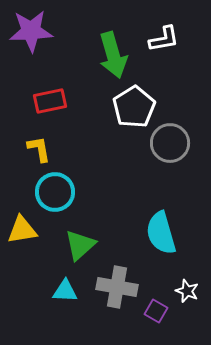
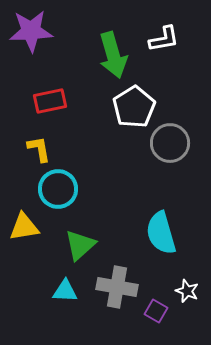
cyan circle: moved 3 px right, 3 px up
yellow triangle: moved 2 px right, 3 px up
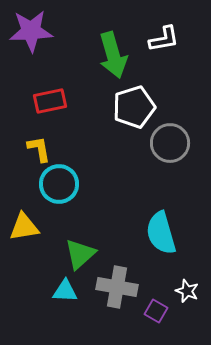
white pentagon: rotated 15 degrees clockwise
cyan circle: moved 1 px right, 5 px up
green triangle: moved 9 px down
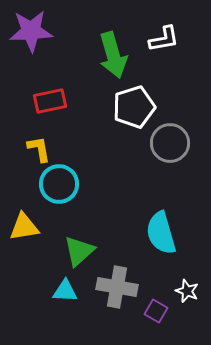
green triangle: moved 1 px left, 3 px up
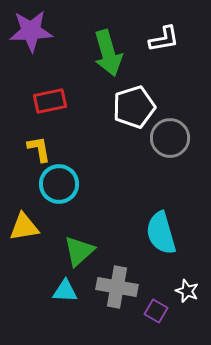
green arrow: moved 5 px left, 2 px up
gray circle: moved 5 px up
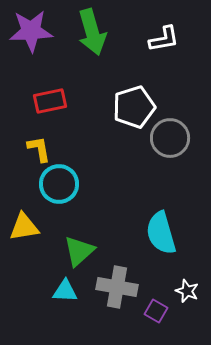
green arrow: moved 16 px left, 21 px up
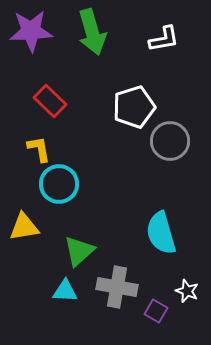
red rectangle: rotated 56 degrees clockwise
gray circle: moved 3 px down
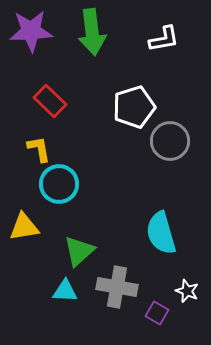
green arrow: rotated 9 degrees clockwise
purple square: moved 1 px right, 2 px down
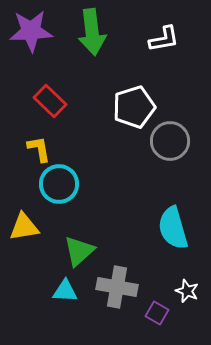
cyan semicircle: moved 12 px right, 5 px up
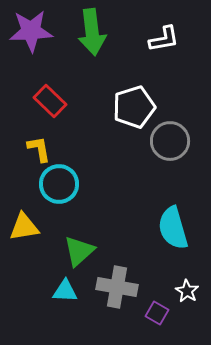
white star: rotated 10 degrees clockwise
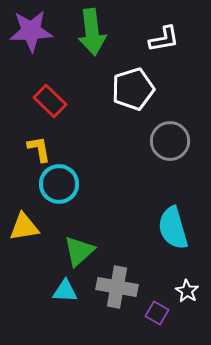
white pentagon: moved 1 px left, 18 px up
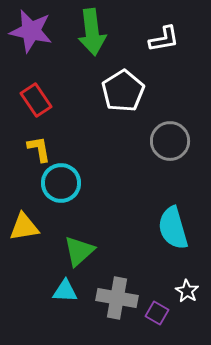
purple star: rotated 15 degrees clockwise
white pentagon: moved 10 px left, 2 px down; rotated 15 degrees counterclockwise
red rectangle: moved 14 px left, 1 px up; rotated 12 degrees clockwise
cyan circle: moved 2 px right, 1 px up
gray cross: moved 11 px down
